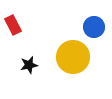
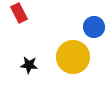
red rectangle: moved 6 px right, 12 px up
black star: rotated 18 degrees clockwise
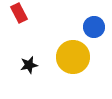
black star: rotated 18 degrees counterclockwise
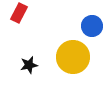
red rectangle: rotated 54 degrees clockwise
blue circle: moved 2 px left, 1 px up
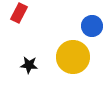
black star: rotated 18 degrees clockwise
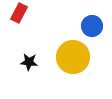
black star: moved 3 px up
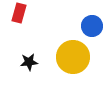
red rectangle: rotated 12 degrees counterclockwise
black star: rotated 12 degrees counterclockwise
